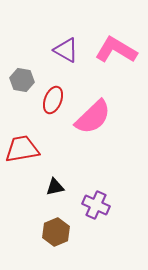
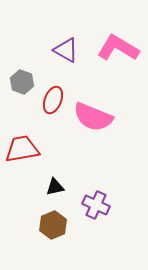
pink L-shape: moved 2 px right, 2 px up
gray hexagon: moved 2 px down; rotated 10 degrees clockwise
pink semicircle: rotated 66 degrees clockwise
brown hexagon: moved 3 px left, 7 px up
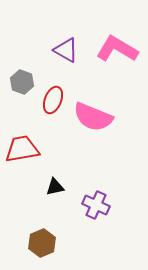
pink L-shape: moved 1 px left, 1 px down
brown hexagon: moved 11 px left, 18 px down
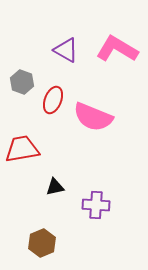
purple cross: rotated 20 degrees counterclockwise
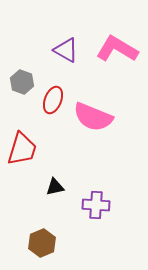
red trapezoid: rotated 117 degrees clockwise
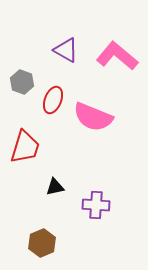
pink L-shape: moved 7 px down; rotated 9 degrees clockwise
red trapezoid: moved 3 px right, 2 px up
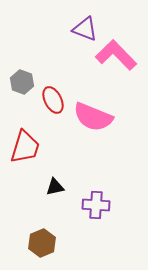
purple triangle: moved 19 px right, 21 px up; rotated 8 degrees counterclockwise
pink L-shape: moved 1 px left, 1 px up; rotated 6 degrees clockwise
red ellipse: rotated 48 degrees counterclockwise
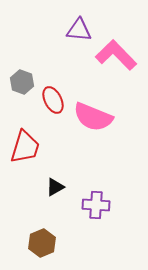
purple triangle: moved 6 px left, 1 px down; rotated 16 degrees counterclockwise
black triangle: rotated 18 degrees counterclockwise
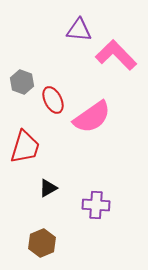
pink semicircle: moved 1 px left; rotated 57 degrees counterclockwise
black triangle: moved 7 px left, 1 px down
